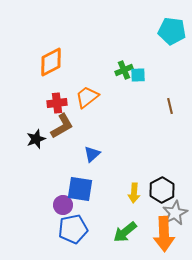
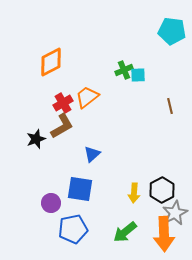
red cross: moved 6 px right; rotated 24 degrees counterclockwise
purple circle: moved 12 px left, 2 px up
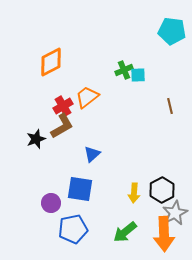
red cross: moved 3 px down
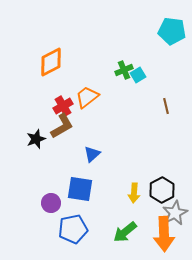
cyan square: rotated 28 degrees counterclockwise
brown line: moved 4 px left
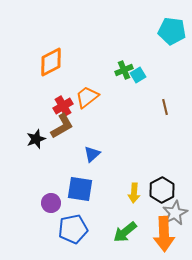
brown line: moved 1 px left, 1 px down
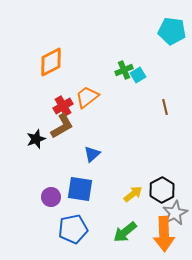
yellow arrow: moved 1 px left, 1 px down; rotated 132 degrees counterclockwise
purple circle: moved 6 px up
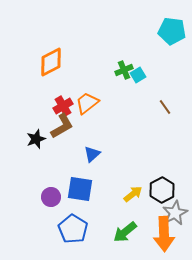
orange trapezoid: moved 6 px down
brown line: rotated 21 degrees counterclockwise
blue pentagon: rotated 28 degrees counterclockwise
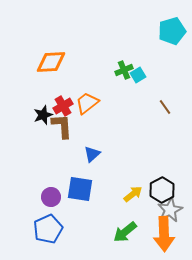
cyan pentagon: rotated 24 degrees counterclockwise
orange diamond: rotated 24 degrees clockwise
brown L-shape: rotated 64 degrees counterclockwise
black star: moved 7 px right, 24 px up
gray star: moved 5 px left, 3 px up
blue pentagon: moved 25 px left; rotated 16 degrees clockwise
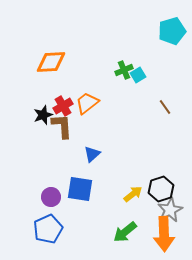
black hexagon: moved 1 px left, 1 px up; rotated 10 degrees clockwise
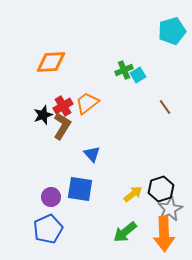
brown L-shape: rotated 36 degrees clockwise
blue triangle: rotated 30 degrees counterclockwise
gray star: moved 1 px up
